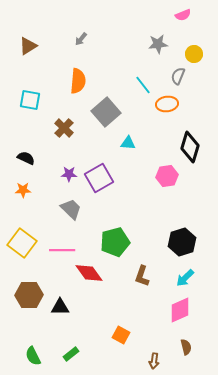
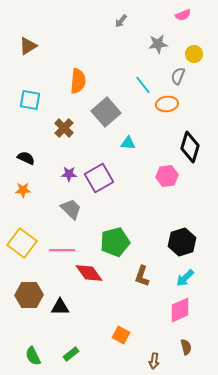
gray arrow: moved 40 px right, 18 px up
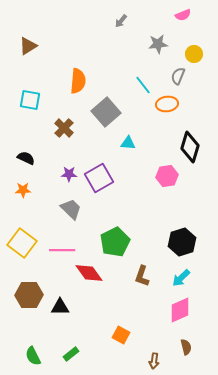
green pentagon: rotated 12 degrees counterclockwise
cyan arrow: moved 4 px left
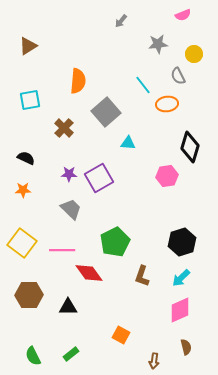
gray semicircle: rotated 48 degrees counterclockwise
cyan square: rotated 20 degrees counterclockwise
black triangle: moved 8 px right
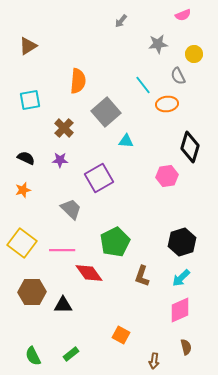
cyan triangle: moved 2 px left, 2 px up
purple star: moved 9 px left, 14 px up
orange star: rotated 14 degrees counterclockwise
brown hexagon: moved 3 px right, 3 px up
black triangle: moved 5 px left, 2 px up
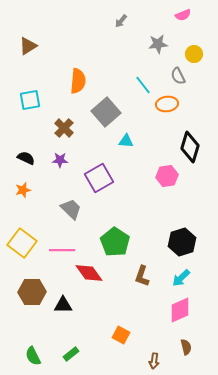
green pentagon: rotated 12 degrees counterclockwise
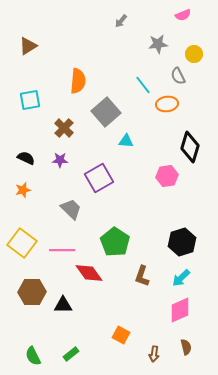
brown arrow: moved 7 px up
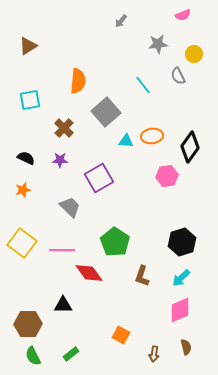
orange ellipse: moved 15 px left, 32 px down
black diamond: rotated 20 degrees clockwise
gray trapezoid: moved 1 px left, 2 px up
brown hexagon: moved 4 px left, 32 px down
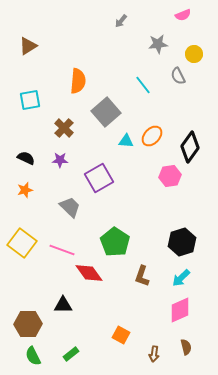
orange ellipse: rotated 40 degrees counterclockwise
pink hexagon: moved 3 px right
orange star: moved 2 px right
pink line: rotated 20 degrees clockwise
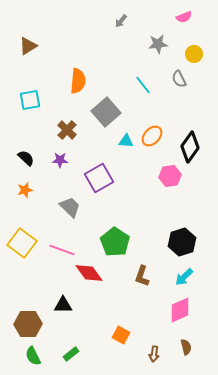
pink semicircle: moved 1 px right, 2 px down
gray semicircle: moved 1 px right, 3 px down
brown cross: moved 3 px right, 2 px down
black semicircle: rotated 18 degrees clockwise
cyan arrow: moved 3 px right, 1 px up
